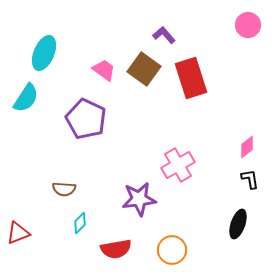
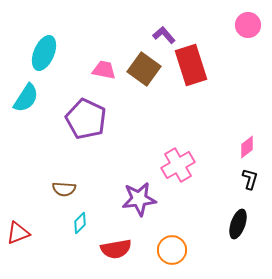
pink trapezoid: rotated 25 degrees counterclockwise
red rectangle: moved 13 px up
black L-shape: rotated 25 degrees clockwise
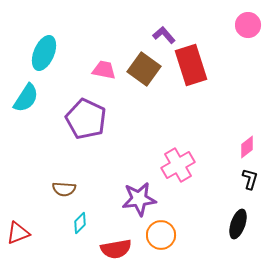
orange circle: moved 11 px left, 15 px up
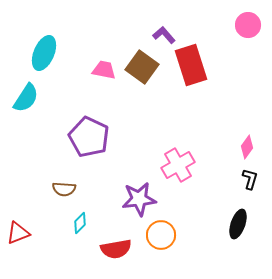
brown square: moved 2 px left, 2 px up
purple pentagon: moved 3 px right, 18 px down
pink diamond: rotated 15 degrees counterclockwise
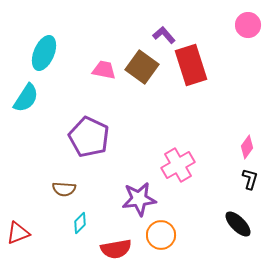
black ellipse: rotated 64 degrees counterclockwise
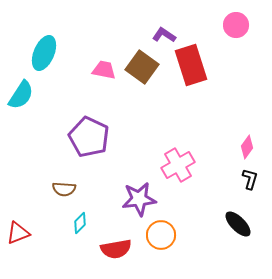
pink circle: moved 12 px left
purple L-shape: rotated 15 degrees counterclockwise
cyan semicircle: moved 5 px left, 3 px up
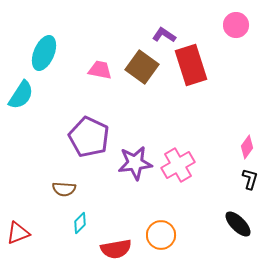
pink trapezoid: moved 4 px left
purple star: moved 4 px left, 36 px up
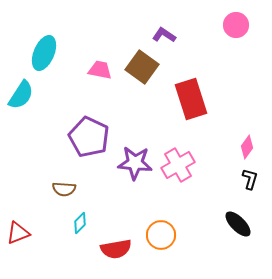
red rectangle: moved 34 px down
purple star: rotated 12 degrees clockwise
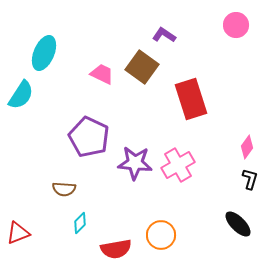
pink trapezoid: moved 2 px right, 4 px down; rotated 15 degrees clockwise
